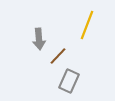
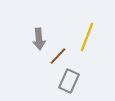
yellow line: moved 12 px down
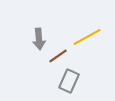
yellow line: rotated 40 degrees clockwise
brown line: rotated 12 degrees clockwise
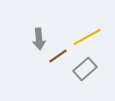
gray rectangle: moved 16 px right, 12 px up; rotated 25 degrees clockwise
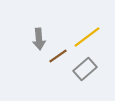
yellow line: rotated 8 degrees counterclockwise
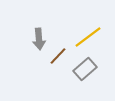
yellow line: moved 1 px right
brown line: rotated 12 degrees counterclockwise
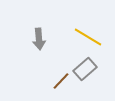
yellow line: rotated 68 degrees clockwise
brown line: moved 3 px right, 25 px down
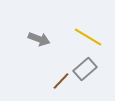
gray arrow: rotated 65 degrees counterclockwise
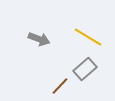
brown line: moved 1 px left, 5 px down
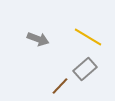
gray arrow: moved 1 px left
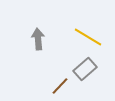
gray arrow: rotated 115 degrees counterclockwise
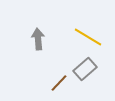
brown line: moved 1 px left, 3 px up
